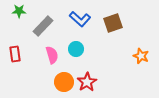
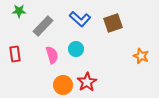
orange circle: moved 1 px left, 3 px down
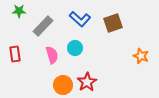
cyan circle: moved 1 px left, 1 px up
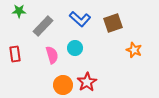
orange star: moved 7 px left, 6 px up
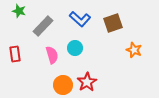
green star: rotated 16 degrees clockwise
